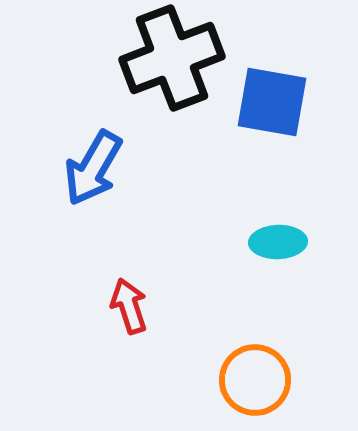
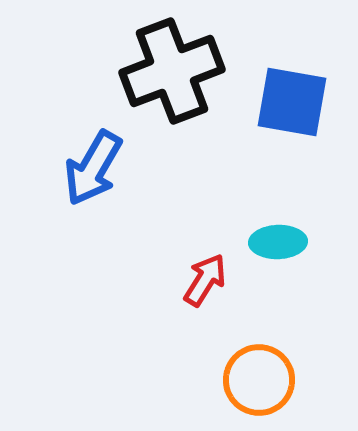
black cross: moved 13 px down
blue square: moved 20 px right
red arrow: moved 76 px right, 26 px up; rotated 50 degrees clockwise
orange circle: moved 4 px right
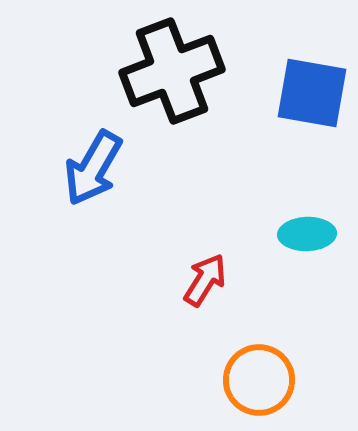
blue square: moved 20 px right, 9 px up
cyan ellipse: moved 29 px right, 8 px up
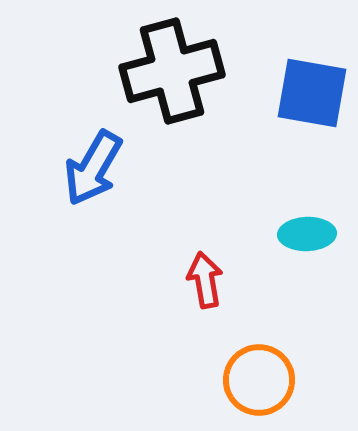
black cross: rotated 6 degrees clockwise
red arrow: rotated 42 degrees counterclockwise
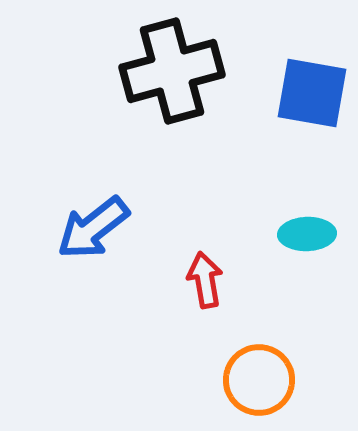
blue arrow: moved 60 px down; rotated 22 degrees clockwise
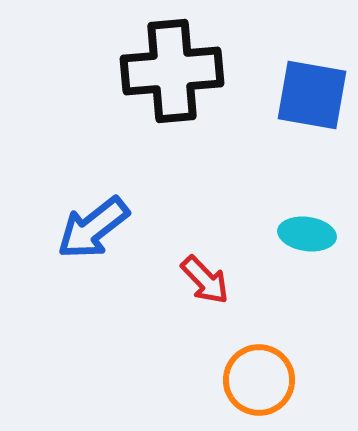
black cross: rotated 10 degrees clockwise
blue square: moved 2 px down
cyan ellipse: rotated 10 degrees clockwise
red arrow: rotated 146 degrees clockwise
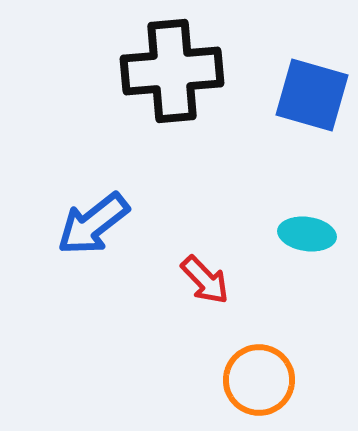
blue square: rotated 6 degrees clockwise
blue arrow: moved 4 px up
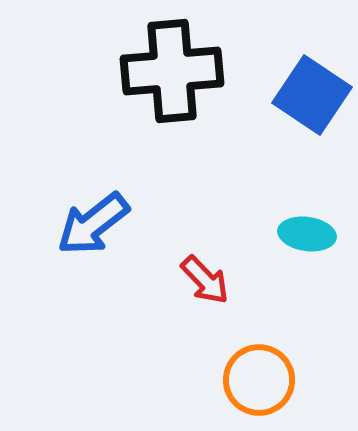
blue square: rotated 18 degrees clockwise
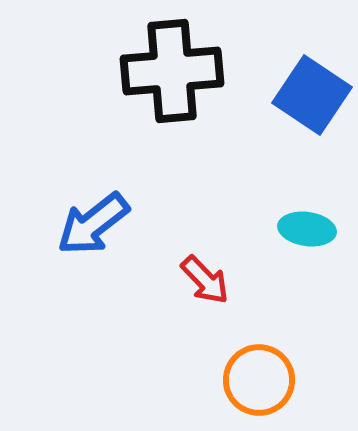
cyan ellipse: moved 5 px up
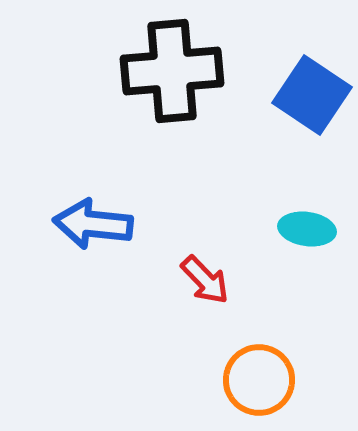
blue arrow: rotated 44 degrees clockwise
